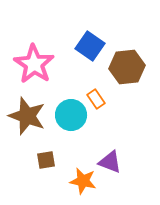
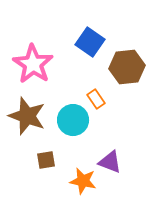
blue square: moved 4 px up
pink star: moved 1 px left
cyan circle: moved 2 px right, 5 px down
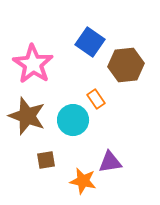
brown hexagon: moved 1 px left, 2 px up
purple triangle: rotated 30 degrees counterclockwise
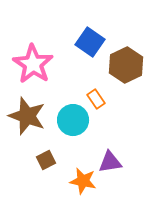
brown hexagon: rotated 20 degrees counterclockwise
brown square: rotated 18 degrees counterclockwise
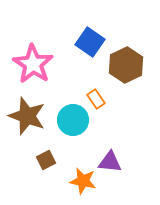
purple triangle: rotated 15 degrees clockwise
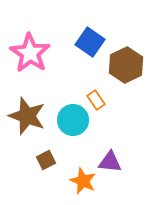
pink star: moved 3 px left, 11 px up
orange rectangle: moved 1 px down
orange star: rotated 12 degrees clockwise
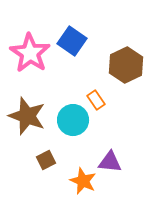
blue square: moved 18 px left, 1 px up
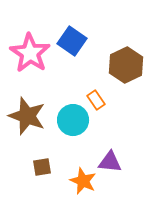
brown square: moved 4 px left, 7 px down; rotated 18 degrees clockwise
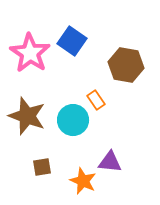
brown hexagon: rotated 24 degrees counterclockwise
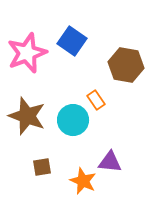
pink star: moved 3 px left; rotated 18 degrees clockwise
